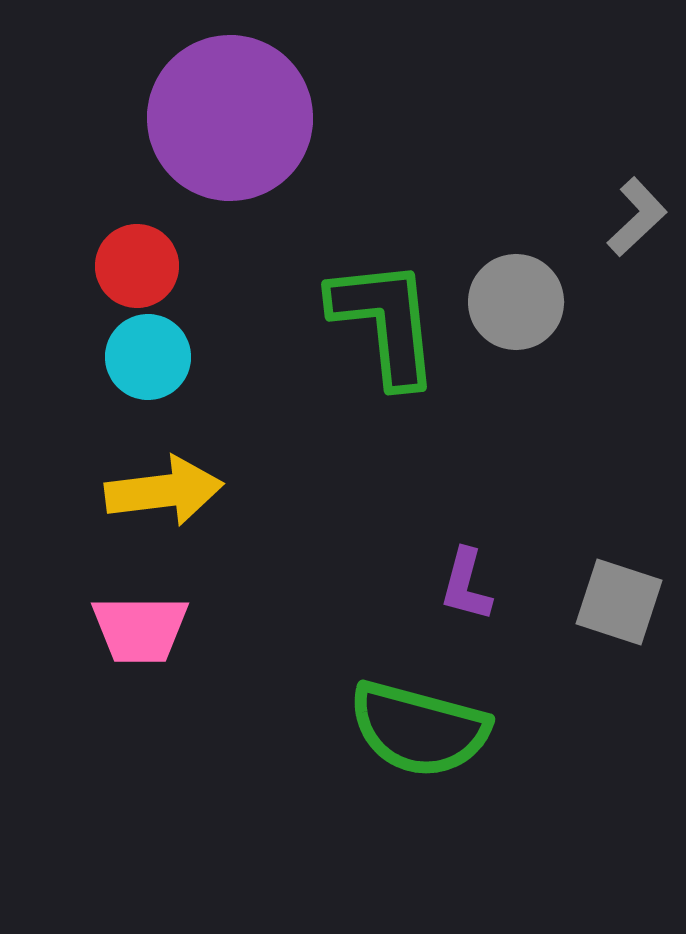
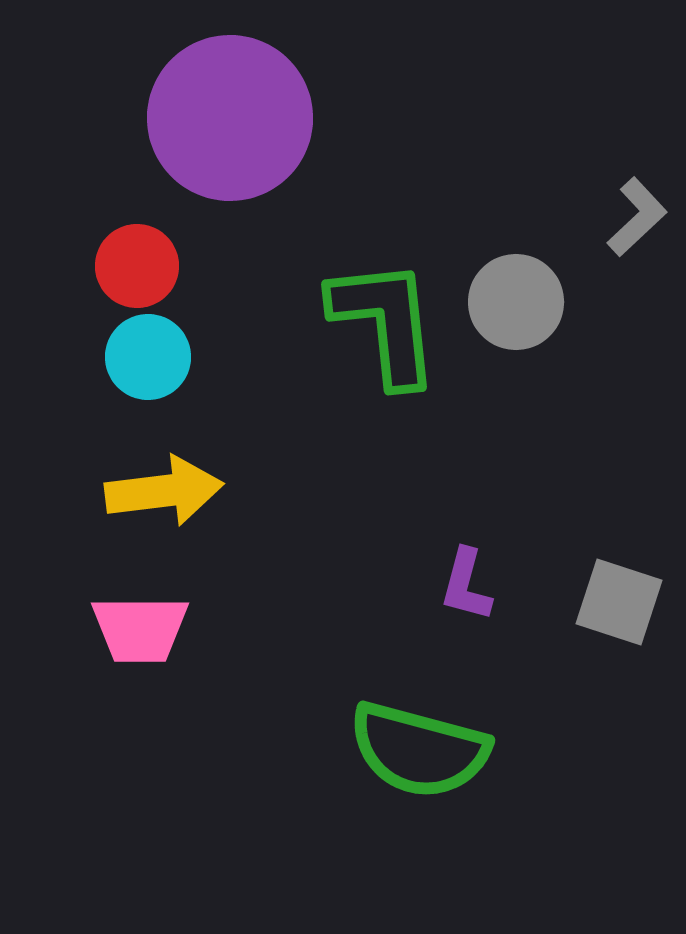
green semicircle: moved 21 px down
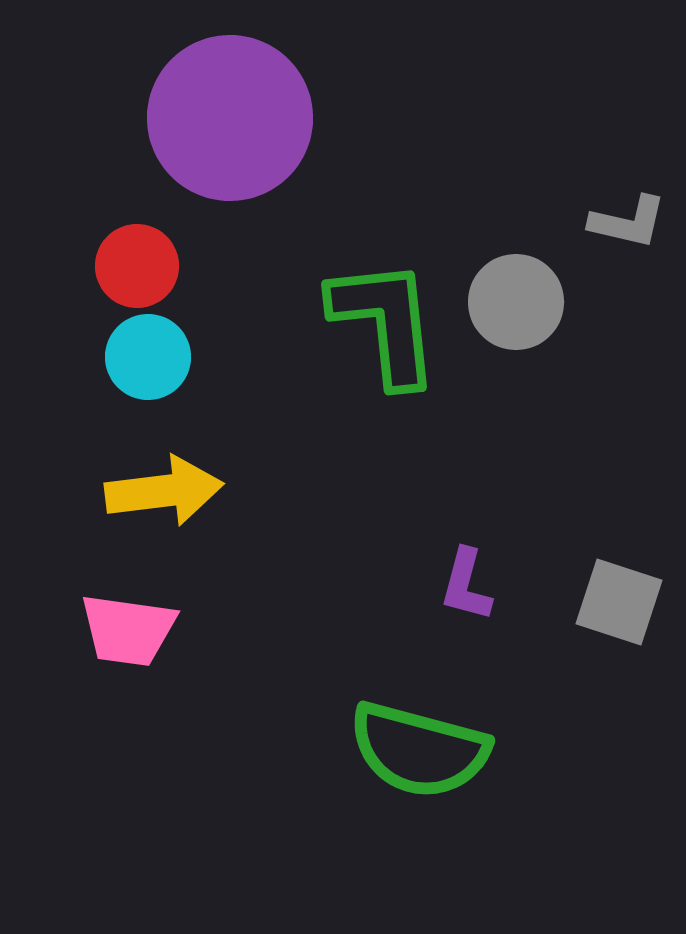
gray L-shape: moved 9 px left, 5 px down; rotated 56 degrees clockwise
pink trapezoid: moved 12 px left, 1 px down; rotated 8 degrees clockwise
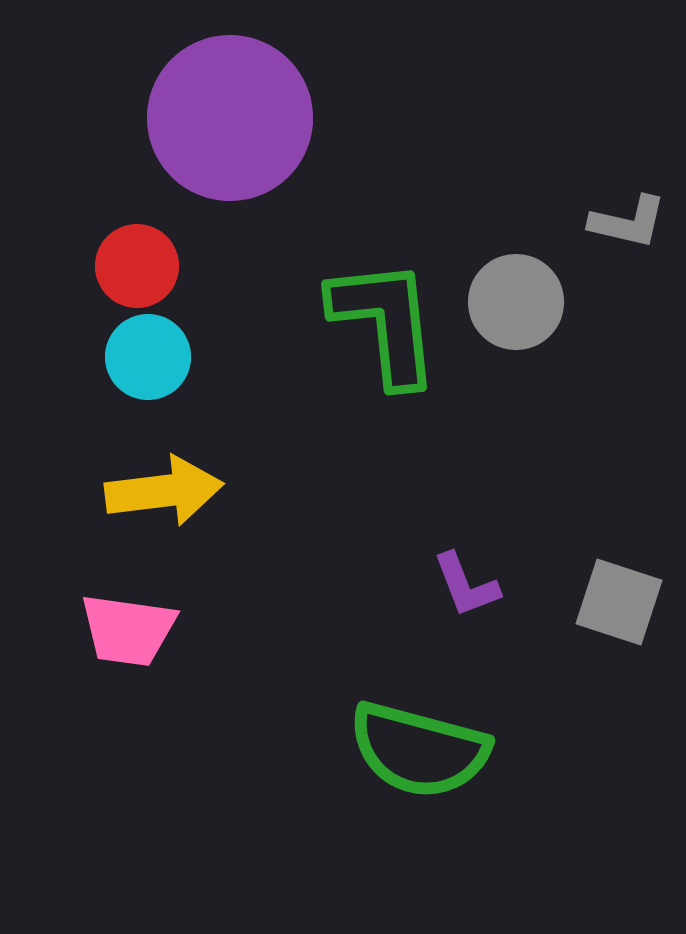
purple L-shape: rotated 36 degrees counterclockwise
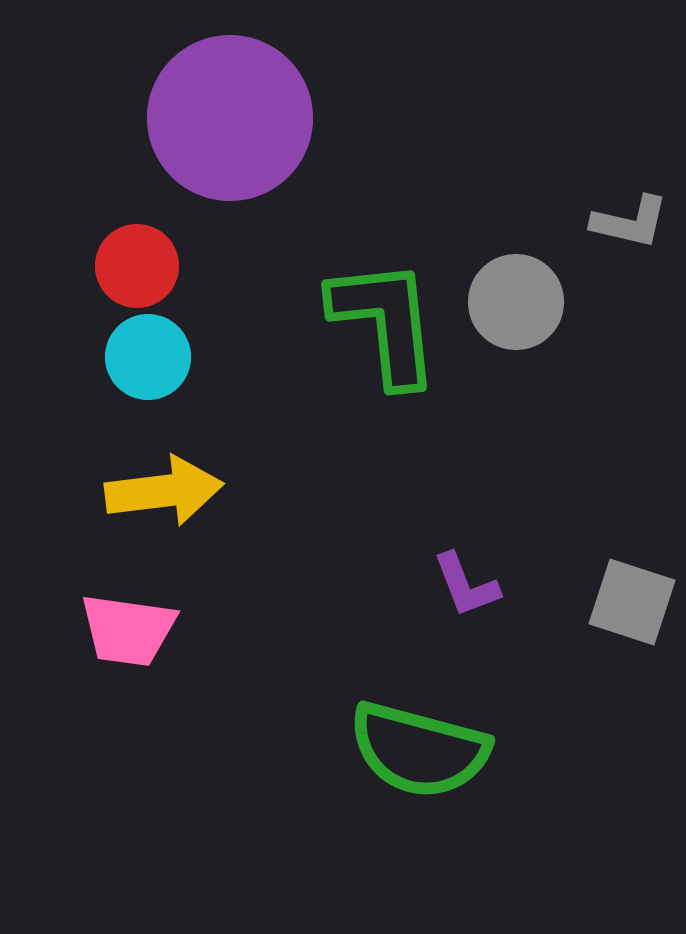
gray L-shape: moved 2 px right
gray square: moved 13 px right
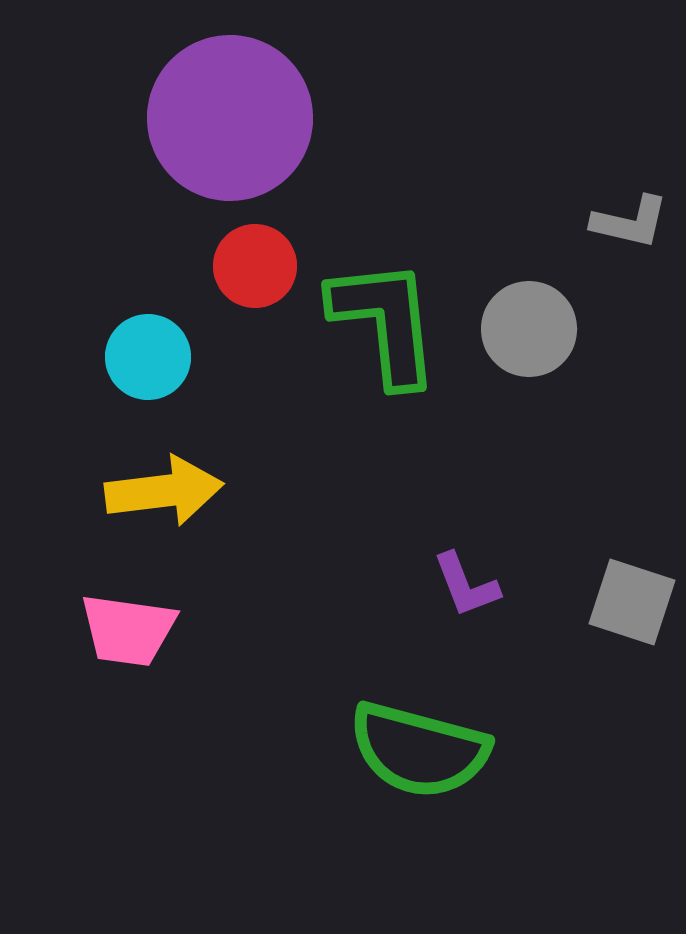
red circle: moved 118 px right
gray circle: moved 13 px right, 27 px down
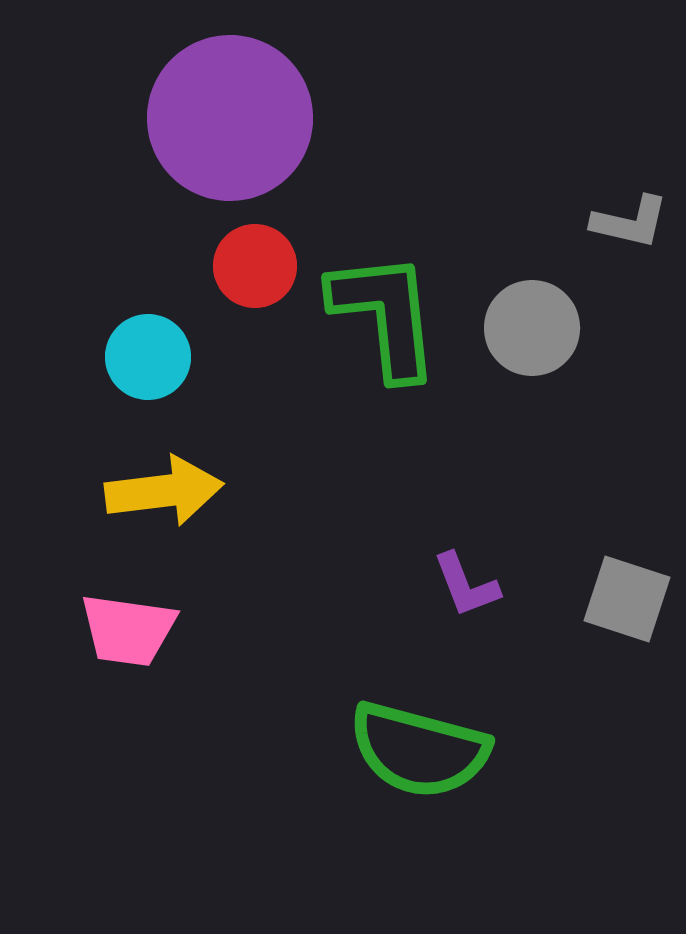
green L-shape: moved 7 px up
gray circle: moved 3 px right, 1 px up
gray square: moved 5 px left, 3 px up
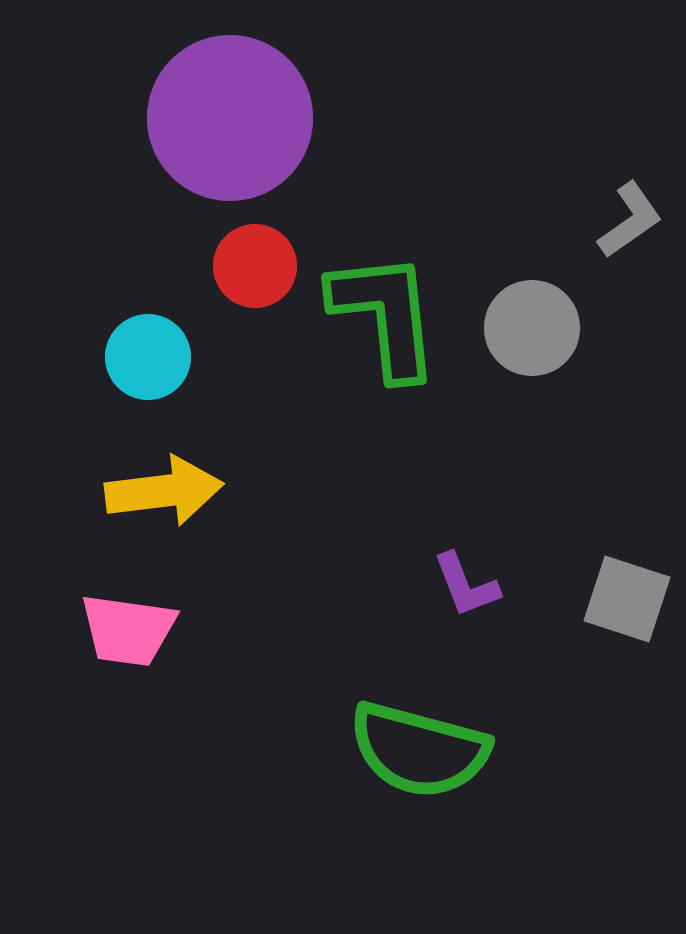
gray L-shape: moved 2 px up; rotated 48 degrees counterclockwise
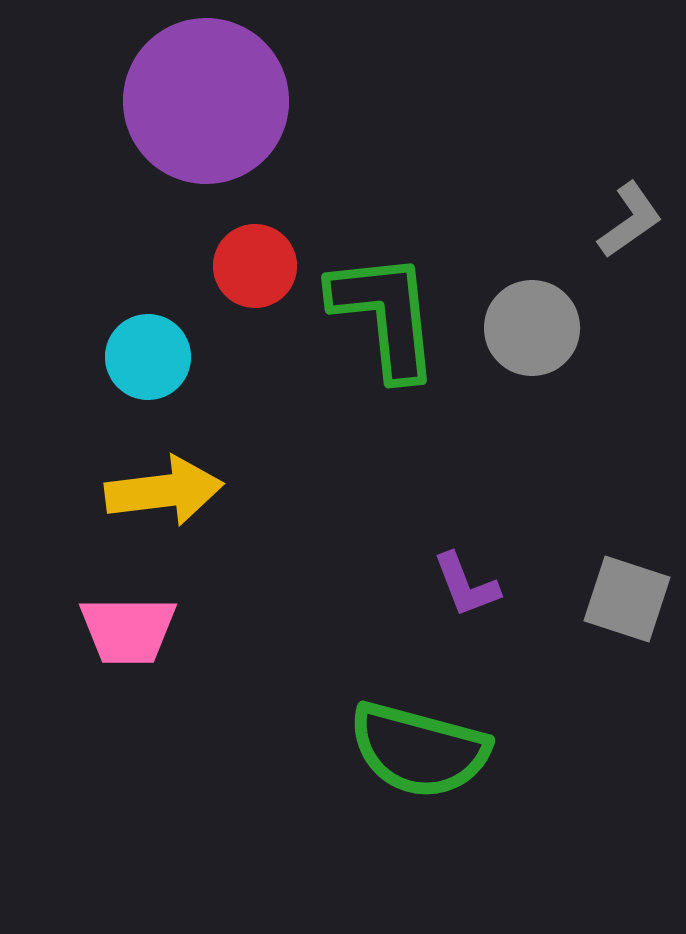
purple circle: moved 24 px left, 17 px up
pink trapezoid: rotated 8 degrees counterclockwise
